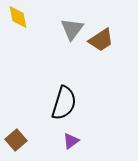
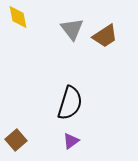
gray triangle: rotated 15 degrees counterclockwise
brown trapezoid: moved 4 px right, 4 px up
black semicircle: moved 6 px right
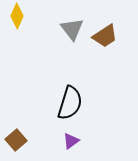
yellow diamond: moved 1 px left, 1 px up; rotated 35 degrees clockwise
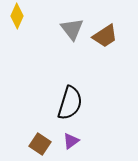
brown square: moved 24 px right, 4 px down; rotated 15 degrees counterclockwise
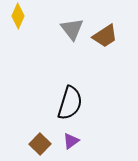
yellow diamond: moved 1 px right
brown square: rotated 10 degrees clockwise
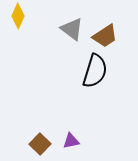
gray triangle: rotated 15 degrees counterclockwise
black semicircle: moved 25 px right, 32 px up
purple triangle: rotated 24 degrees clockwise
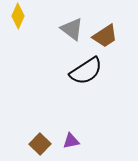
black semicircle: moved 9 px left; rotated 40 degrees clockwise
